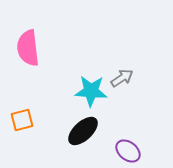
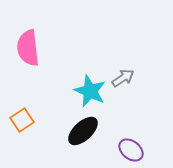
gray arrow: moved 1 px right
cyan star: moved 1 px left; rotated 20 degrees clockwise
orange square: rotated 20 degrees counterclockwise
purple ellipse: moved 3 px right, 1 px up
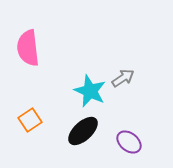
orange square: moved 8 px right
purple ellipse: moved 2 px left, 8 px up
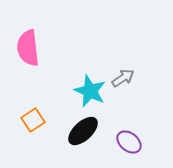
orange square: moved 3 px right
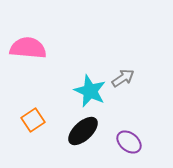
pink semicircle: rotated 102 degrees clockwise
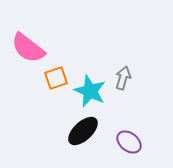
pink semicircle: rotated 147 degrees counterclockwise
gray arrow: rotated 40 degrees counterclockwise
orange square: moved 23 px right, 42 px up; rotated 15 degrees clockwise
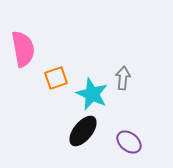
pink semicircle: moved 5 px left, 1 px down; rotated 138 degrees counterclockwise
gray arrow: rotated 10 degrees counterclockwise
cyan star: moved 2 px right, 3 px down
black ellipse: rotated 8 degrees counterclockwise
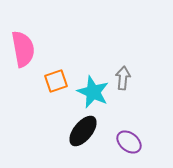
orange square: moved 3 px down
cyan star: moved 1 px right, 2 px up
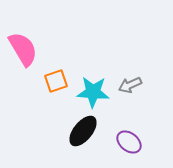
pink semicircle: rotated 21 degrees counterclockwise
gray arrow: moved 7 px right, 7 px down; rotated 120 degrees counterclockwise
cyan star: rotated 20 degrees counterclockwise
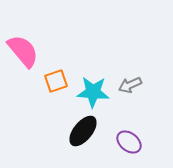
pink semicircle: moved 2 px down; rotated 9 degrees counterclockwise
